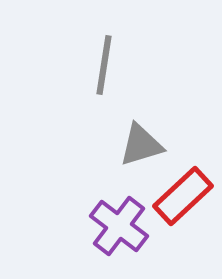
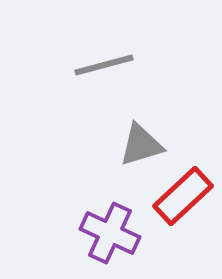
gray line: rotated 66 degrees clockwise
purple cross: moved 9 px left, 7 px down; rotated 12 degrees counterclockwise
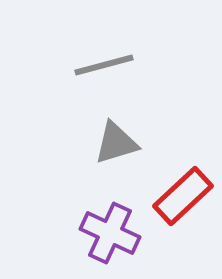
gray triangle: moved 25 px left, 2 px up
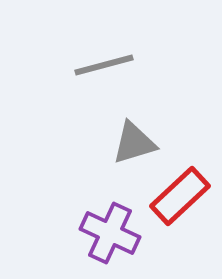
gray triangle: moved 18 px right
red rectangle: moved 3 px left
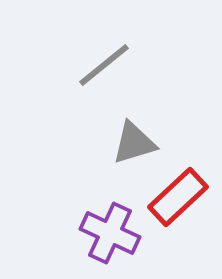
gray line: rotated 24 degrees counterclockwise
red rectangle: moved 2 px left, 1 px down
